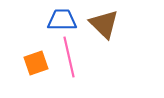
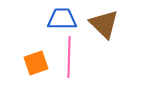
blue trapezoid: moved 1 px up
pink line: rotated 15 degrees clockwise
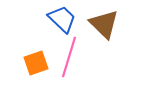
blue trapezoid: rotated 44 degrees clockwise
pink line: rotated 15 degrees clockwise
